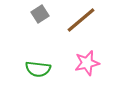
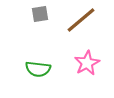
gray square: rotated 24 degrees clockwise
pink star: rotated 15 degrees counterclockwise
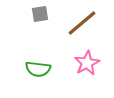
brown line: moved 1 px right, 3 px down
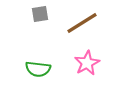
brown line: rotated 8 degrees clockwise
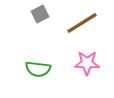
gray square: rotated 18 degrees counterclockwise
pink star: rotated 30 degrees clockwise
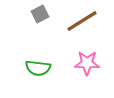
brown line: moved 2 px up
green semicircle: moved 1 px up
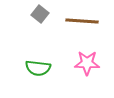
gray square: rotated 24 degrees counterclockwise
brown line: rotated 36 degrees clockwise
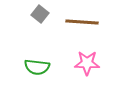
brown line: moved 1 px down
green semicircle: moved 1 px left, 1 px up
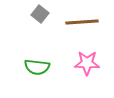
brown line: rotated 8 degrees counterclockwise
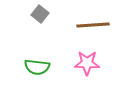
brown line: moved 11 px right, 3 px down
